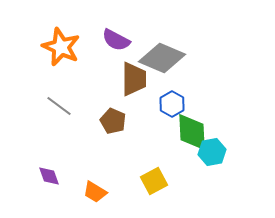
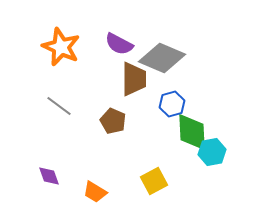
purple semicircle: moved 3 px right, 4 px down
blue hexagon: rotated 15 degrees clockwise
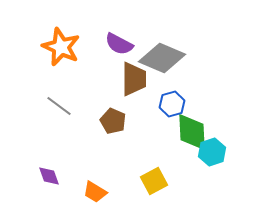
cyan hexagon: rotated 8 degrees counterclockwise
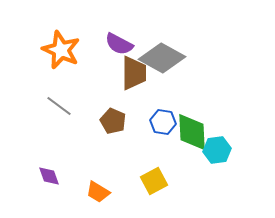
orange star: moved 3 px down
gray diamond: rotated 6 degrees clockwise
brown trapezoid: moved 6 px up
blue hexagon: moved 9 px left, 18 px down; rotated 25 degrees clockwise
cyan hexagon: moved 5 px right, 2 px up; rotated 12 degrees clockwise
orange trapezoid: moved 3 px right
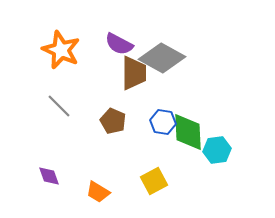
gray line: rotated 8 degrees clockwise
green diamond: moved 4 px left
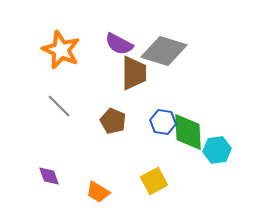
gray diamond: moved 2 px right, 7 px up; rotated 12 degrees counterclockwise
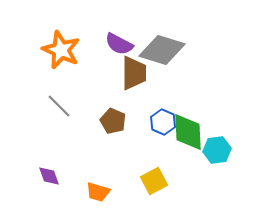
gray diamond: moved 2 px left, 1 px up
blue hexagon: rotated 15 degrees clockwise
orange trapezoid: rotated 15 degrees counterclockwise
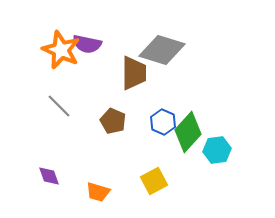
purple semicircle: moved 32 px left; rotated 16 degrees counterclockwise
green diamond: rotated 45 degrees clockwise
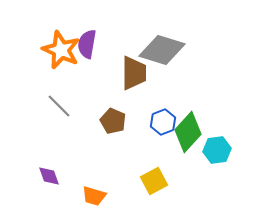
purple semicircle: rotated 88 degrees clockwise
blue hexagon: rotated 15 degrees clockwise
orange trapezoid: moved 4 px left, 4 px down
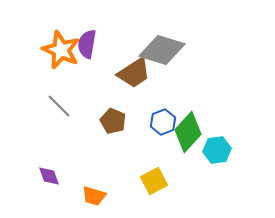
brown trapezoid: rotated 57 degrees clockwise
